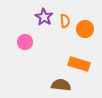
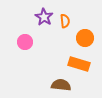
orange circle: moved 9 px down
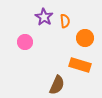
orange rectangle: moved 1 px right, 1 px down
brown semicircle: moved 4 px left; rotated 108 degrees clockwise
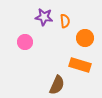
purple star: rotated 24 degrees counterclockwise
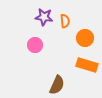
pink circle: moved 10 px right, 3 px down
orange rectangle: moved 7 px right
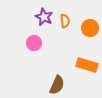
purple star: rotated 18 degrees clockwise
orange circle: moved 5 px right, 10 px up
pink circle: moved 1 px left, 2 px up
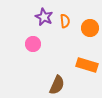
pink circle: moved 1 px left, 1 px down
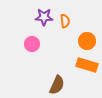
purple star: rotated 24 degrees counterclockwise
orange circle: moved 3 px left, 13 px down
pink circle: moved 1 px left
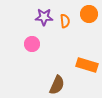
orange circle: moved 2 px right, 27 px up
